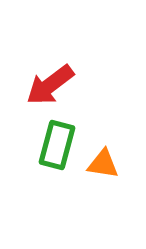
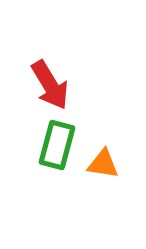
red arrow: rotated 84 degrees counterclockwise
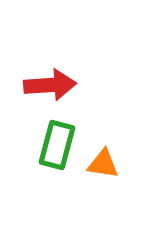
red arrow: rotated 63 degrees counterclockwise
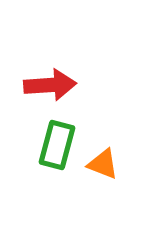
orange triangle: rotated 12 degrees clockwise
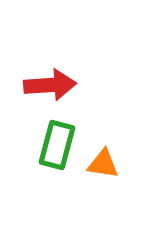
orange triangle: rotated 12 degrees counterclockwise
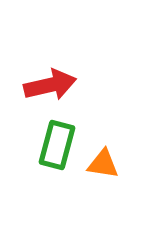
red arrow: rotated 9 degrees counterclockwise
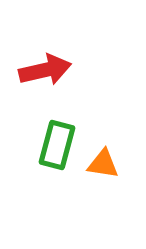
red arrow: moved 5 px left, 15 px up
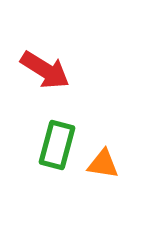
red arrow: rotated 45 degrees clockwise
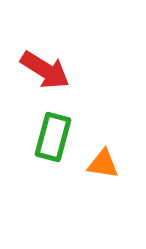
green rectangle: moved 4 px left, 8 px up
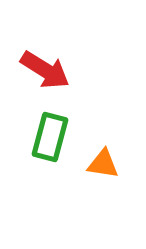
green rectangle: moved 3 px left
